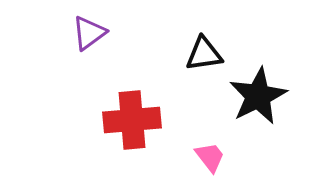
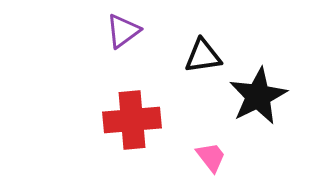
purple triangle: moved 34 px right, 2 px up
black triangle: moved 1 px left, 2 px down
pink trapezoid: moved 1 px right
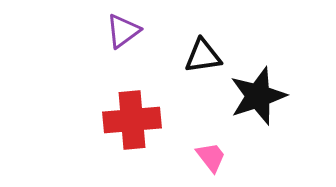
black star: rotated 8 degrees clockwise
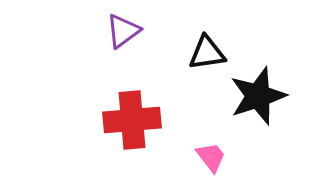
black triangle: moved 4 px right, 3 px up
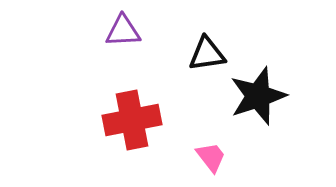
purple triangle: rotated 33 degrees clockwise
black triangle: moved 1 px down
red cross: rotated 6 degrees counterclockwise
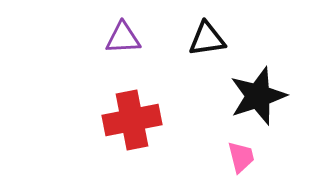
purple triangle: moved 7 px down
black triangle: moved 15 px up
pink trapezoid: moved 30 px right; rotated 24 degrees clockwise
